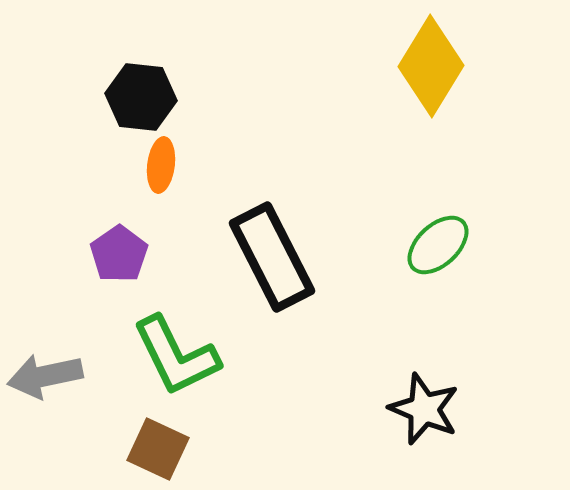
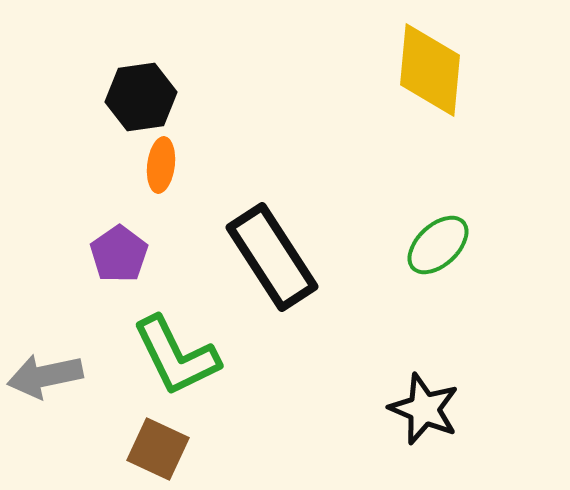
yellow diamond: moved 1 px left, 4 px down; rotated 26 degrees counterclockwise
black hexagon: rotated 14 degrees counterclockwise
black rectangle: rotated 6 degrees counterclockwise
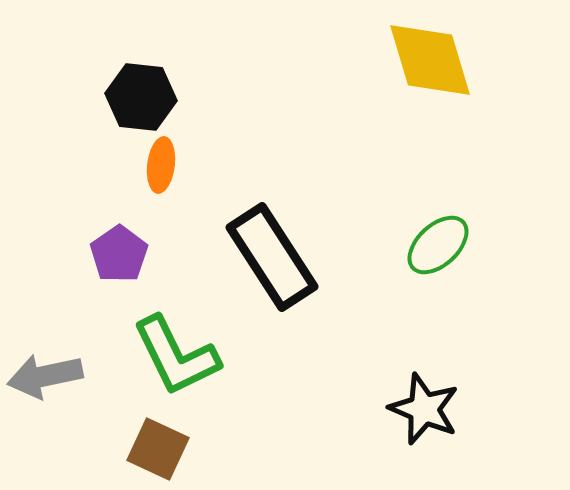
yellow diamond: moved 10 px up; rotated 22 degrees counterclockwise
black hexagon: rotated 14 degrees clockwise
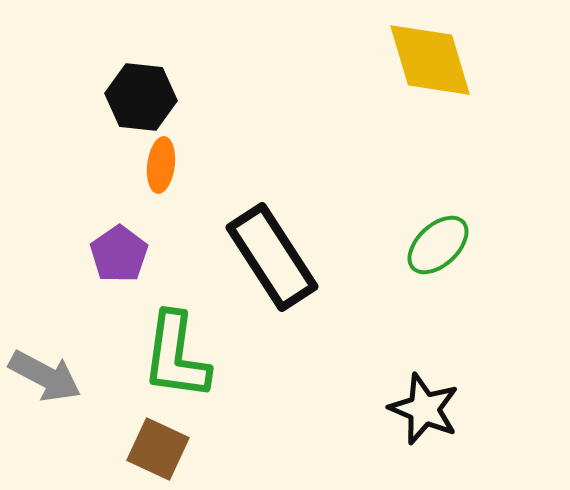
green L-shape: rotated 34 degrees clockwise
gray arrow: rotated 140 degrees counterclockwise
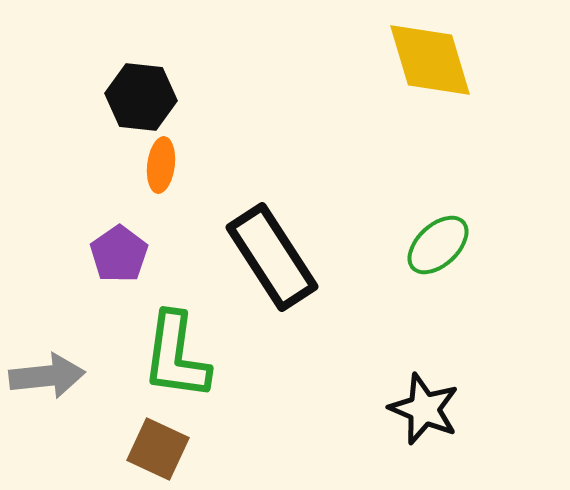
gray arrow: moved 2 px right; rotated 34 degrees counterclockwise
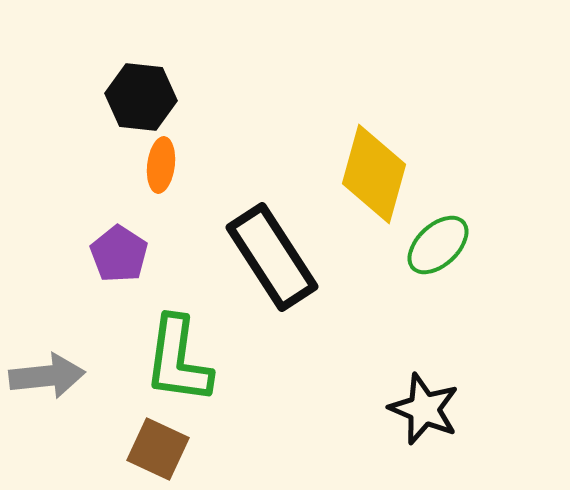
yellow diamond: moved 56 px left, 114 px down; rotated 32 degrees clockwise
purple pentagon: rotated 4 degrees counterclockwise
green L-shape: moved 2 px right, 4 px down
